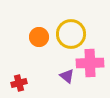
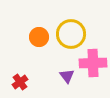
pink cross: moved 3 px right
purple triangle: rotated 14 degrees clockwise
red cross: moved 1 px right, 1 px up; rotated 21 degrees counterclockwise
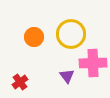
orange circle: moved 5 px left
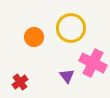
yellow circle: moved 6 px up
pink cross: rotated 28 degrees clockwise
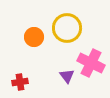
yellow circle: moved 4 px left
pink cross: moved 2 px left
red cross: rotated 28 degrees clockwise
